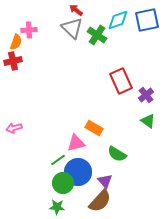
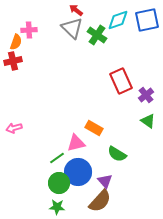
green line: moved 1 px left, 2 px up
green circle: moved 4 px left
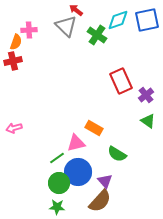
gray triangle: moved 6 px left, 2 px up
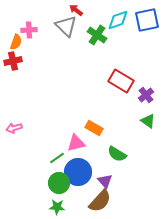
red rectangle: rotated 35 degrees counterclockwise
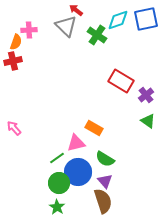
blue square: moved 1 px left, 1 px up
pink arrow: rotated 63 degrees clockwise
green semicircle: moved 12 px left, 5 px down
brown semicircle: moved 3 px right; rotated 60 degrees counterclockwise
green star: rotated 28 degrees clockwise
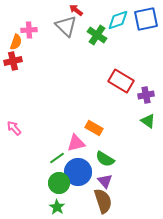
purple cross: rotated 28 degrees clockwise
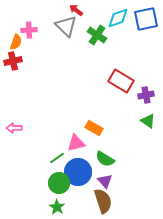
cyan diamond: moved 2 px up
pink arrow: rotated 49 degrees counterclockwise
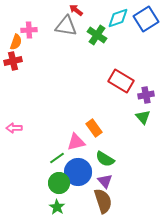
blue square: rotated 20 degrees counterclockwise
gray triangle: rotated 35 degrees counterclockwise
green triangle: moved 5 px left, 4 px up; rotated 14 degrees clockwise
orange rectangle: rotated 24 degrees clockwise
pink triangle: moved 1 px up
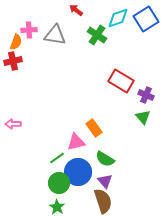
gray triangle: moved 11 px left, 9 px down
purple cross: rotated 35 degrees clockwise
pink arrow: moved 1 px left, 4 px up
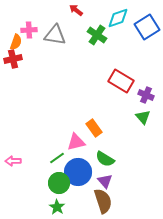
blue square: moved 1 px right, 8 px down
red cross: moved 2 px up
pink arrow: moved 37 px down
